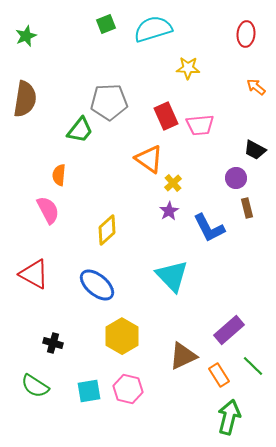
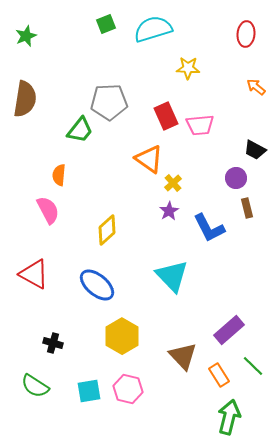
brown triangle: rotated 48 degrees counterclockwise
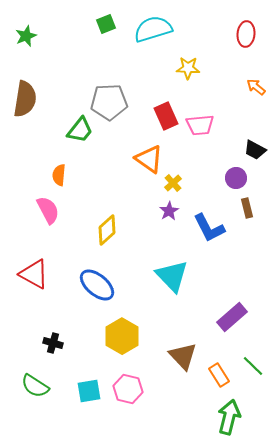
purple rectangle: moved 3 px right, 13 px up
